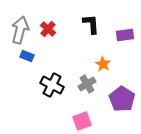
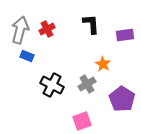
red cross: moved 1 px left; rotated 21 degrees clockwise
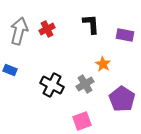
gray arrow: moved 1 px left, 1 px down
purple rectangle: rotated 18 degrees clockwise
blue rectangle: moved 17 px left, 14 px down
gray cross: moved 2 px left
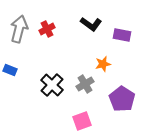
black L-shape: rotated 130 degrees clockwise
gray arrow: moved 2 px up
purple rectangle: moved 3 px left
orange star: rotated 28 degrees clockwise
black cross: rotated 15 degrees clockwise
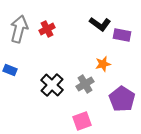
black L-shape: moved 9 px right
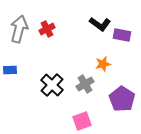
blue rectangle: rotated 24 degrees counterclockwise
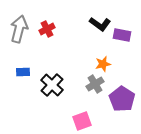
blue rectangle: moved 13 px right, 2 px down
gray cross: moved 10 px right
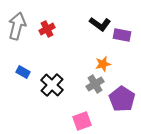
gray arrow: moved 2 px left, 3 px up
blue rectangle: rotated 32 degrees clockwise
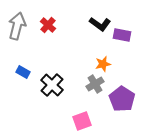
red cross: moved 1 px right, 4 px up; rotated 21 degrees counterclockwise
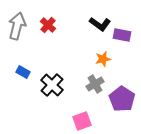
orange star: moved 5 px up
